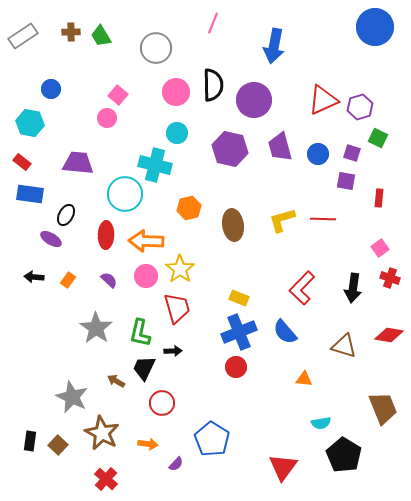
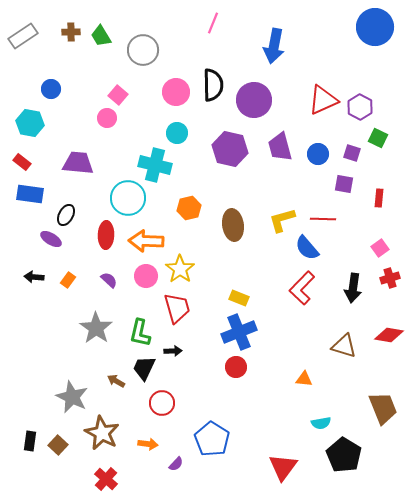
gray circle at (156, 48): moved 13 px left, 2 px down
purple hexagon at (360, 107): rotated 15 degrees counterclockwise
purple square at (346, 181): moved 2 px left, 3 px down
cyan circle at (125, 194): moved 3 px right, 4 px down
red cross at (390, 278): rotated 36 degrees counterclockwise
blue semicircle at (285, 332): moved 22 px right, 84 px up
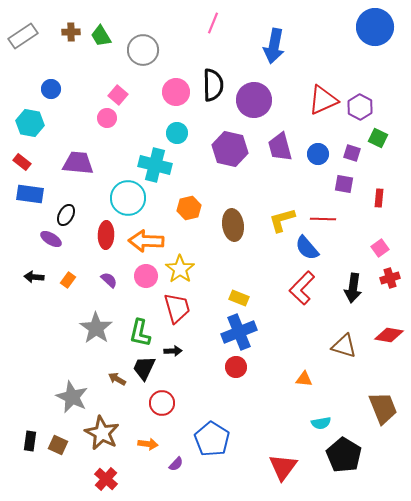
brown arrow at (116, 381): moved 1 px right, 2 px up
brown square at (58, 445): rotated 18 degrees counterclockwise
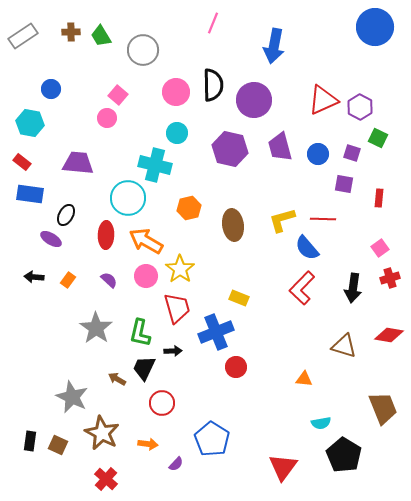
orange arrow at (146, 241): rotated 28 degrees clockwise
blue cross at (239, 332): moved 23 px left
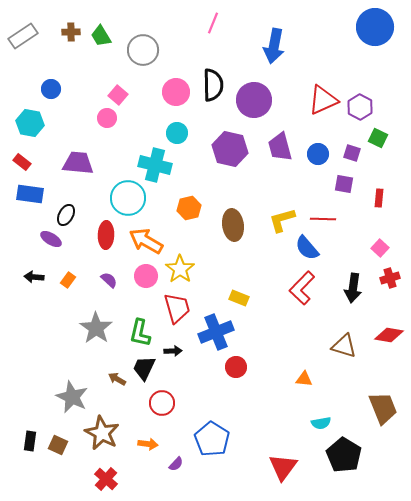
pink square at (380, 248): rotated 12 degrees counterclockwise
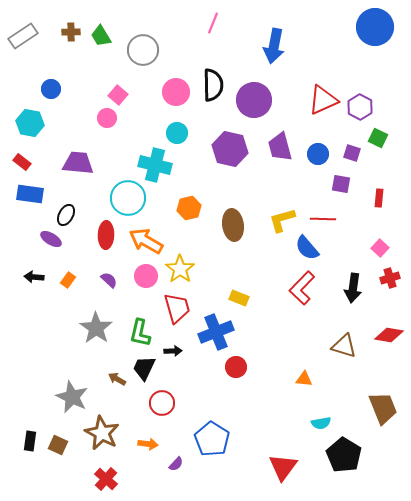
purple square at (344, 184): moved 3 px left
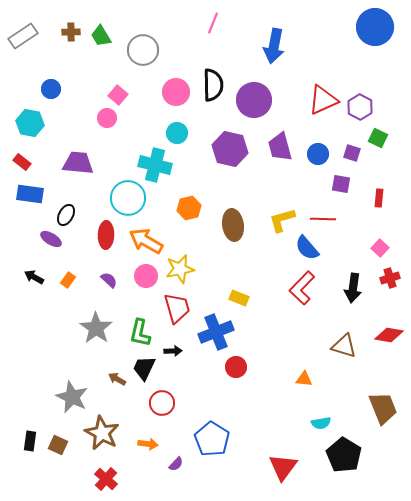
yellow star at (180, 269): rotated 24 degrees clockwise
black arrow at (34, 277): rotated 24 degrees clockwise
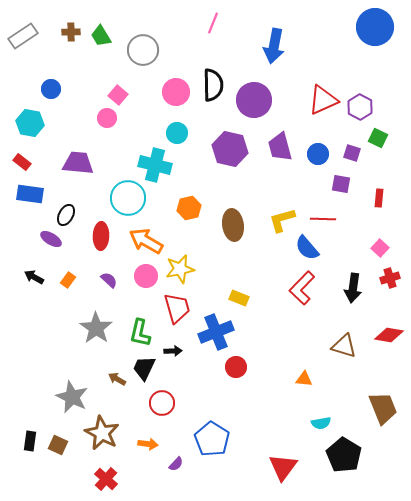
red ellipse at (106, 235): moved 5 px left, 1 px down
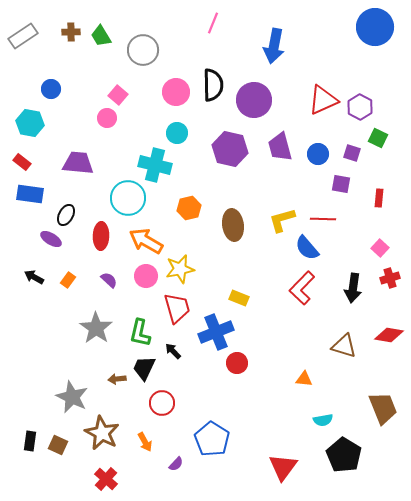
black arrow at (173, 351): rotated 132 degrees counterclockwise
red circle at (236, 367): moved 1 px right, 4 px up
brown arrow at (117, 379): rotated 36 degrees counterclockwise
cyan semicircle at (321, 423): moved 2 px right, 3 px up
orange arrow at (148, 444): moved 3 px left, 2 px up; rotated 54 degrees clockwise
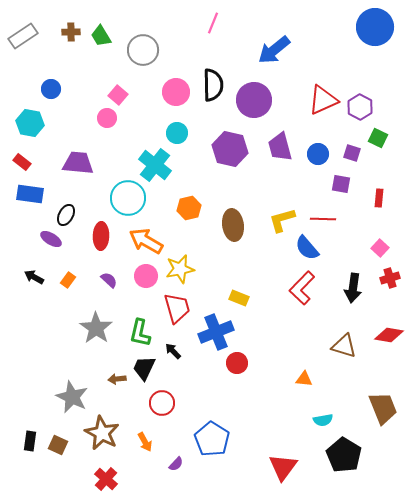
blue arrow at (274, 46): moved 4 px down; rotated 40 degrees clockwise
cyan cross at (155, 165): rotated 24 degrees clockwise
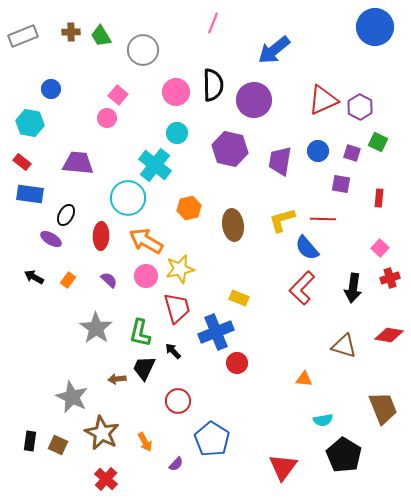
gray rectangle at (23, 36): rotated 12 degrees clockwise
green square at (378, 138): moved 4 px down
purple trapezoid at (280, 147): moved 14 px down; rotated 24 degrees clockwise
blue circle at (318, 154): moved 3 px up
red circle at (162, 403): moved 16 px right, 2 px up
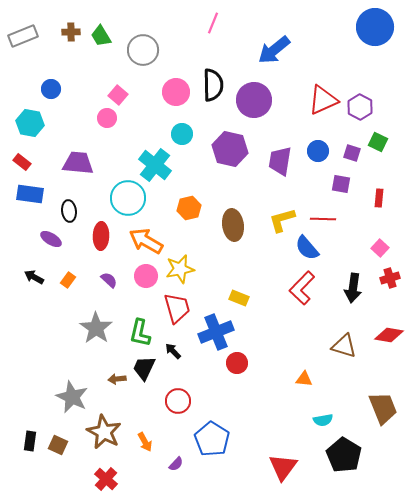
cyan circle at (177, 133): moved 5 px right, 1 px down
black ellipse at (66, 215): moved 3 px right, 4 px up; rotated 35 degrees counterclockwise
brown star at (102, 433): moved 2 px right, 1 px up
